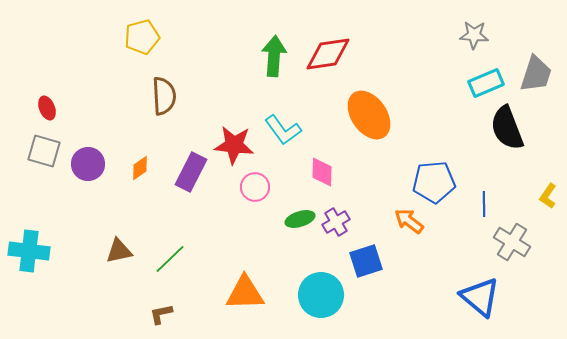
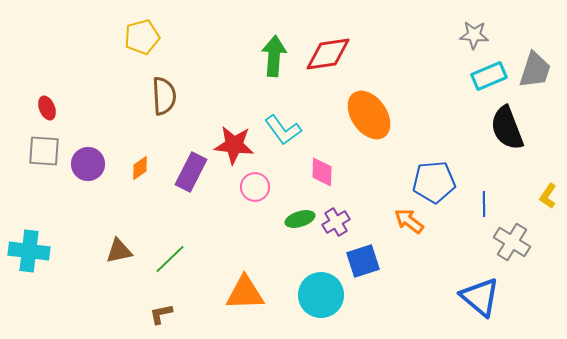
gray trapezoid: moved 1 px left, 4 px up
cyan rectangle: moved 3 px right, 7 px up
gray square: rotated 12 degrees counterclockwise
blue square: moved 3 px left
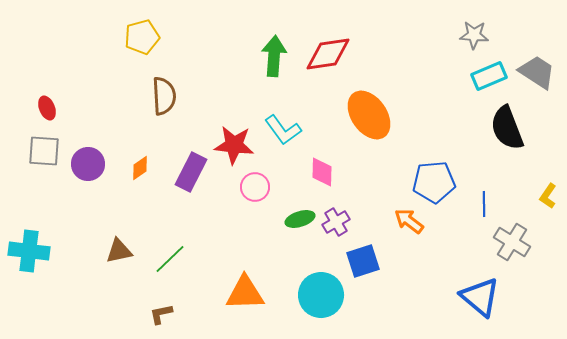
gray trapezoid: moved 2 px right, 2 px down; rotated 75 degrees counterclockwise
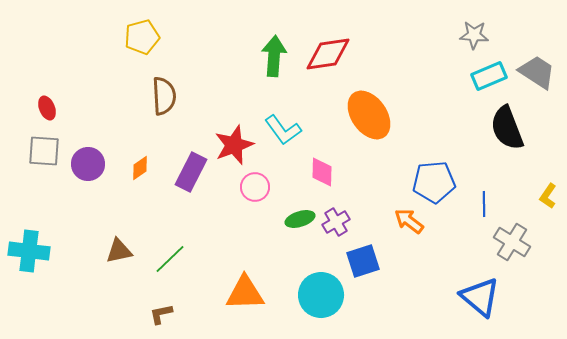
red star: rotated 27 degrees counterclockwise
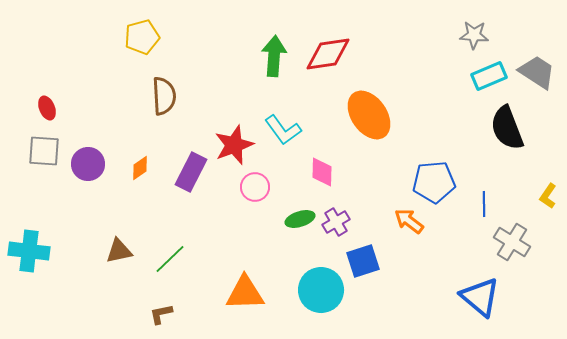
cyan circle: moved 5 px up
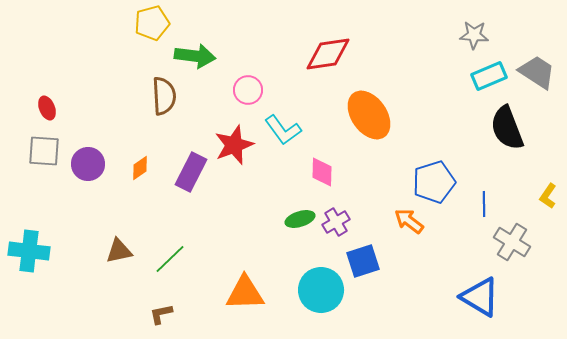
yellow pentagon: moved 10 px right, 14 px up
green arrow: moved 79 px left; rotated 93 degrees clockwise
blue pentagon: rotated 12 degrees counterclockwise
pink circle: moved 7 px left, 97 px up
blue triangle: rotated 9 degrees counterclockwise
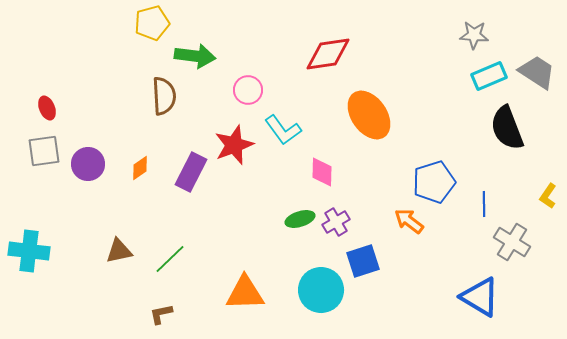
gray square: rotated 12 degrees counterclockwise
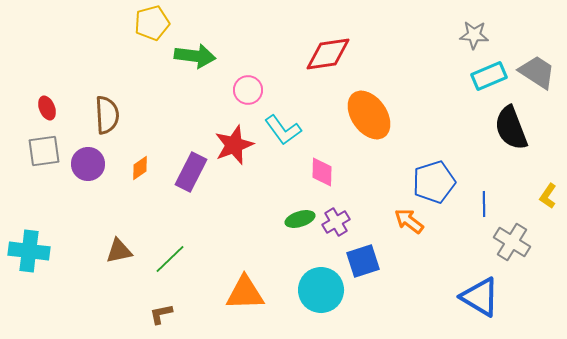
brown semicircle: moved 57 px left, 19 px down
black semicircle: moved 4 px right
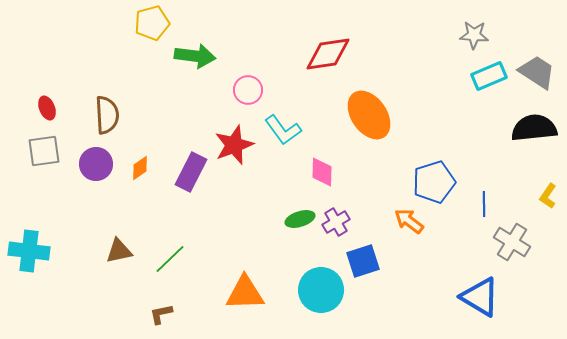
black semicircle: moved 23 px right; rotated 105 degrees clockwise
purple circle: moved 8 px right
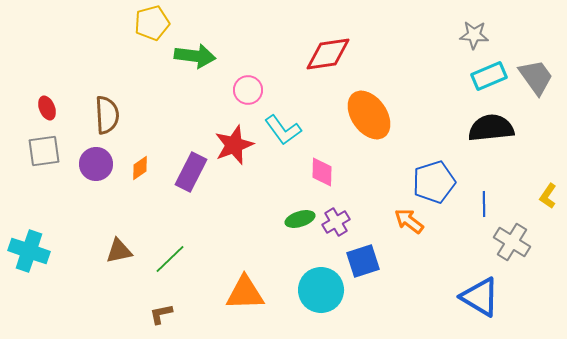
gray trapezoid: moved 1 px left, 5 px down; rotated 21 degrees clockwise
black semicircle: moved 43 px left
cyan cross: rotated 12 degrees clockwise
